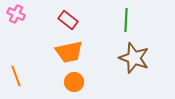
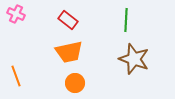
brown star: moved 1 px down
orange circle: moved 1 px right, 1 px down
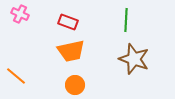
pink cross: moved 4 px right
red rectangle: moved 2 px down; rotated 18 degrees counterclockwise
orange trapezoid: moved 2 px right, 1 px up
orange line: rotated 30 degrees counterclockwise
orange circle: moved 2 px down
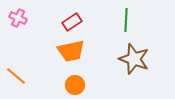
pink cross: moved 2 px left, 4 px down
red rectangle: moved 4 px right; rotated 54 degrees counterclockwise
